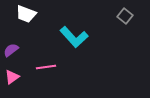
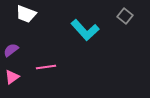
cyan L-shape: moved 11 px right, 7 px up
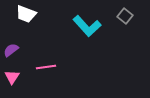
cyan L-shape: moved 2 px right, 4 px up
pink triangle: rotated 21 degrees counterclockwise
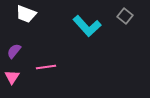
purple semicircle: moved 3 px right, 1 px down; rotated 14 degrees counterclockwise
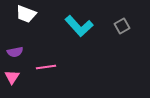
gray square: moved 3 px left, 10 px down; rotated 21 degrees clockwise
cyan L-shape: moved 8 px left
purple semicircle: moved 1 px right, 1 px down; rotated 140 degrees counterclockwise
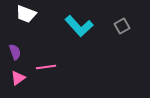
purple semicircle: rotated 98 degrees counterclockwise
pink triangle: moved 6 px right, 1 px down; rotated 21 degrees clockwise
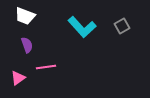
white trapezoid: moved 1 px left, 2 px down
cyan L-shape: moved 3 px right, 1 px down
purple semicircle: moved 12 px right, 7 px up
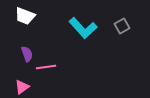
cyan L-shape: moved 1 px right, 1 px down
purple semicircle: moved 9 px down
pink triangle: moved 4 px right, 9 px down
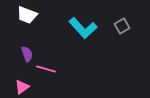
white trapezoid: moved 2 px right, 1 px up
pink line: moved 2 px down; rotated 24 degrees clockwise
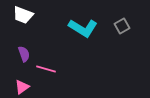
white trapezoid: moved 4 px left
cyan L-shape: rotated 16 degrees counterclockwise
purple semicircle: moved 3 px left
